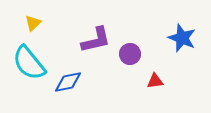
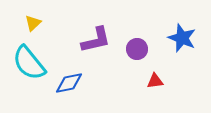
purple circle: moved 7 px right, 5 px up
blue diamond: moved 1 px right, 1 px down
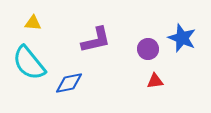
yellow triangle: rotated 48 degrees clockwise
purple circle: moved 11 px right
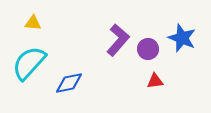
purple L-shape: moved 22 px right; rotated 36 degrees counterclockwise
cyan semicircle: rotated 81 degrees clockwise
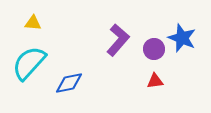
purple circle: moved 6 px right
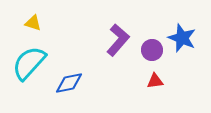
yellow triangle: rotated 12 degrees clockwise
purple circle: moved 2 px left, 1 px down
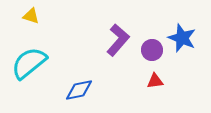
yellow triangle: moved 2 px left, 7 px up
cyan semicircle: rotated 9 degrees clockwise
blue diamond: moved 10 px right, 7 px down
